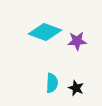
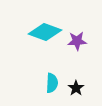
black star: rotated 14 degrees clockwise
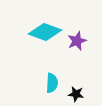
purple star: rotated 18 degrees counterclockwise
black star: moved 6 px down; rotated 28 degrees counterclockwise
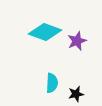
black star: rotated 21 degrees counterclockwise
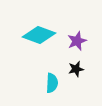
cyan diamond: moved 6 px left, 3 px down
black star: moved 25 px up
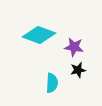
purple star: moved 3 px left, 6 px down; rotated 30 degrees clockwise
black star: moved 2 px right, 1 px down
